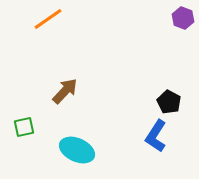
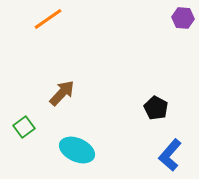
purple hexagon: rotated 15 degrees counterclockwise
brown arrow: moved 3 px left, 2 px down
black pentagon: moved 13 px left, 6 px down
green square: rotated 25 degrees counterclockwise
blue L-shape: moved 14 px right, 19 px down; rotated 8 degrees clockwise
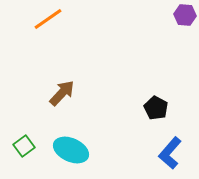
purple hexagon: moved 2 px right, 3 px up
green square: moved 19 px down
cyan ellipse: moved 6 px left
blue L-shape: moved 2 px up
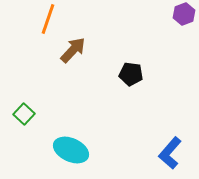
purple hexagon: moved 1 px left, 1 px up; rotated 25 degrees counterclockwise
orange line: rotated 36 degrees counterclockwise
brown arrow: moved 11 px right, 43 px up
black pentagon: moved 25 px left, 34 px up; rotated 20 degrees counterclockwise
green square: moved 32 px up; rotated 10 degrees counterclockwise
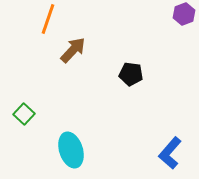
cyan ellipse: rotated 48 degrees clockwise
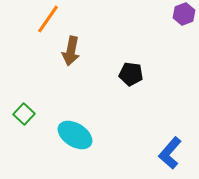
orange line: rotated 16 degrees clockwise
brown arrow: moved 2 px left, 1 px down; rotated 148 degrees clockwise
cyan ellipse: moved 4 px right, 15 px up; rotated 40 degrees counterclockwise
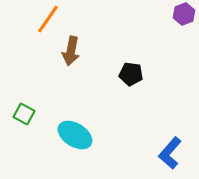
green square: rotated 15 degrees counterclockwise
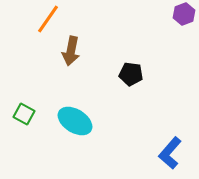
cyan ellipse: moved 14 px up
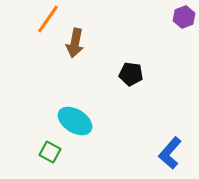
purple hexagon: moved 3 px down
brown arrow: moved 4 px right, 8 px up
green square: moved 26 px right, 38 px down
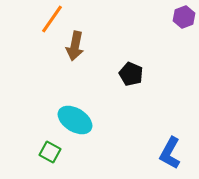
orange line: moved 4 px right
brown arrow: moved 3 px down
black pentagon: rotated 15 degrees clockwise
cyan ellipse: moved 1 px up
blue L-shape: rotated 12 degrees counterclockwise
